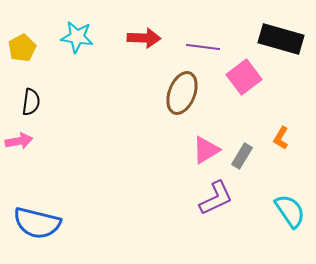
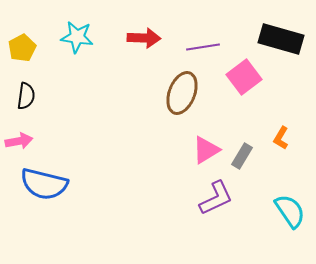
purple line: rotated 16 degrees counterclockwise
black semicircle: moved 5 px left, 6 px up
blue semicircle: moved 7 px right, 39 px up
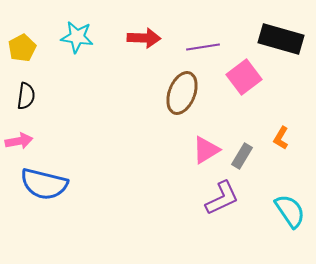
purple L-shape: moved 6 px right
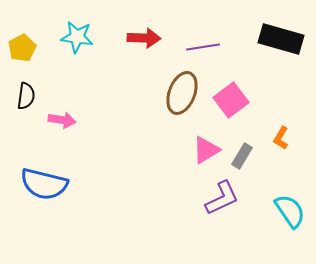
pink square: moved 13 px left, 23 px down
pink arrow: moved 43 px right, 21 px up; rotated 20 degrees clockwise
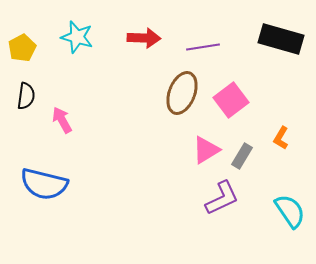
cyan star: rotated 8 degrees clockwise
pink arrow: rotated 128 degrees counterclockwise
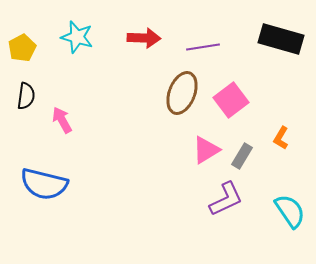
purple L-shape: moved 4 px right, 1 px down
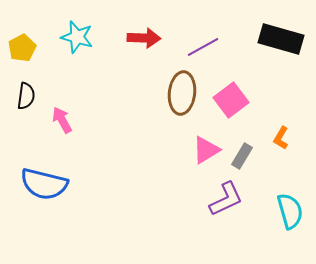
purple line: rotated 20 degrees counterclockwise
brown ellipse: rotated 15 degrees counterclockwise
cyan semicircle: rotated 18 degrees clockwise
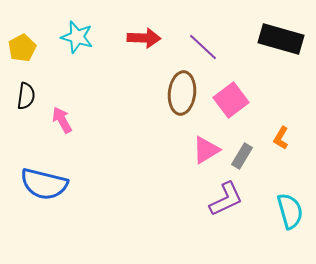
purple line: rotated 72 degrees clockwise
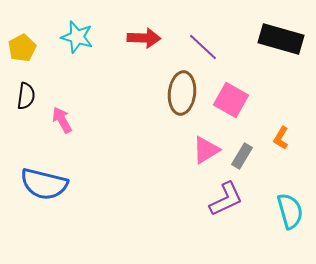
pink square: rotated 24 degrees counterclockwise
